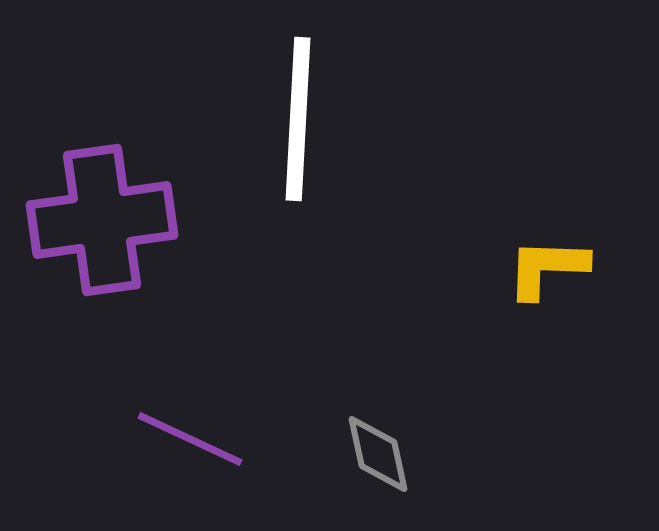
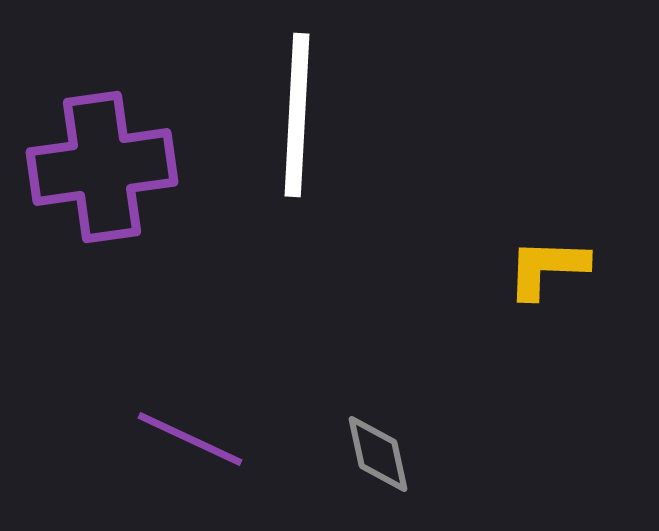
white line: moved 1 px left, 4 px up
purple cross: moved 53 px up
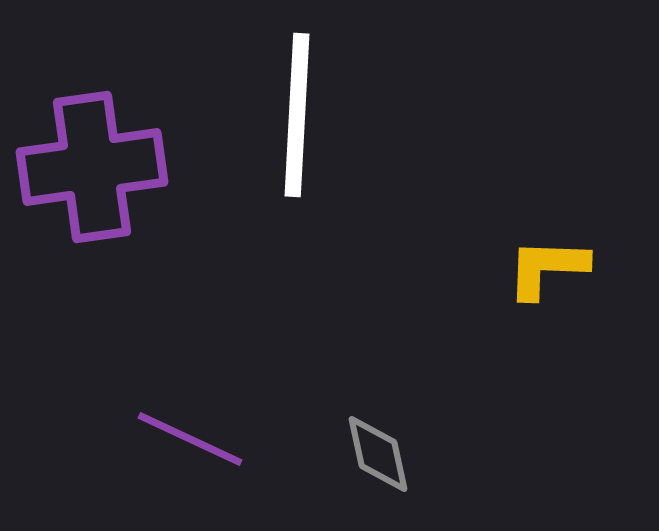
purple cross: moved 10 px left
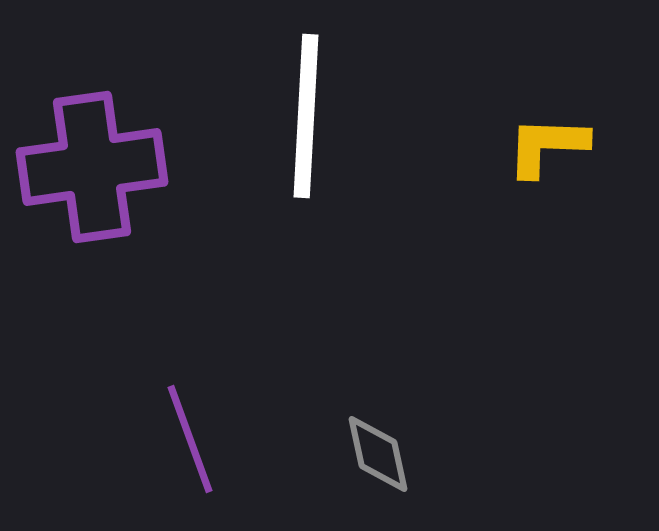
white line: moved 9 px right, 1 px down
yellow L-shape: moved 122 px up
purple line: rotated 45 degrees clockwise
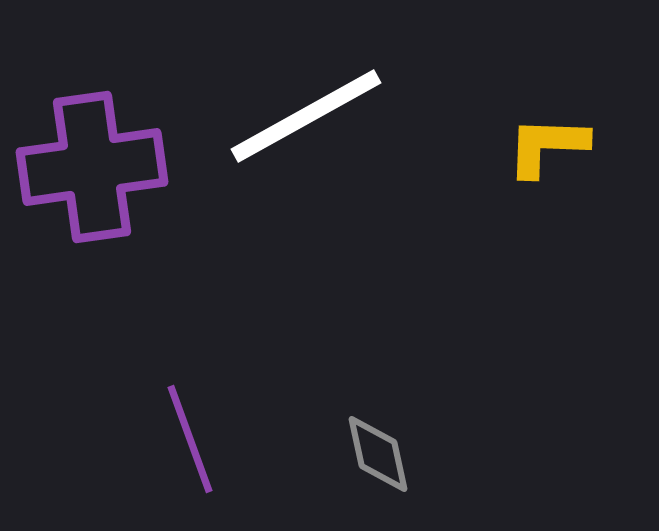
white line: rotated 58 degrees clockwise
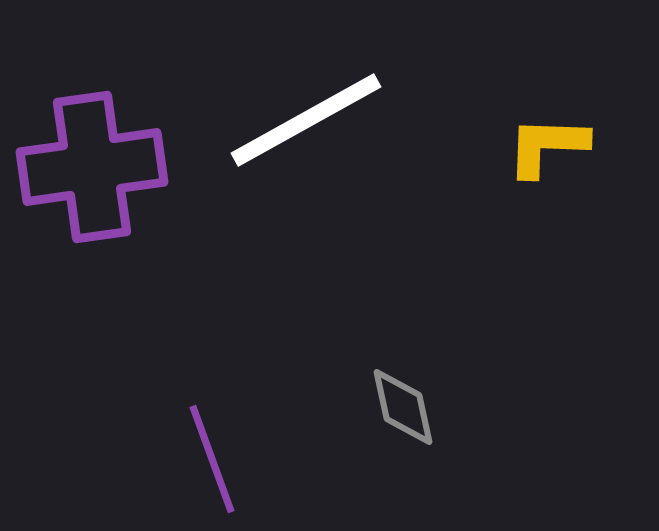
white line: moved 4 px down
purple line: moved 22 px right, 20 px down
gray diamond: moved 25 px right, 47 px up
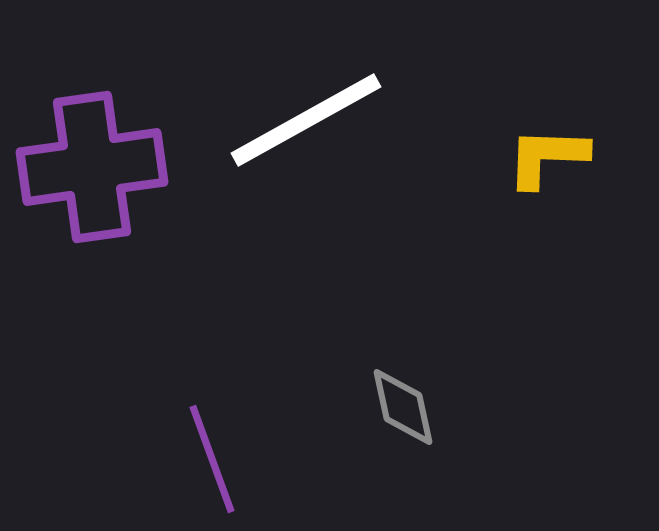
yellow L-shape: moved 11 px down
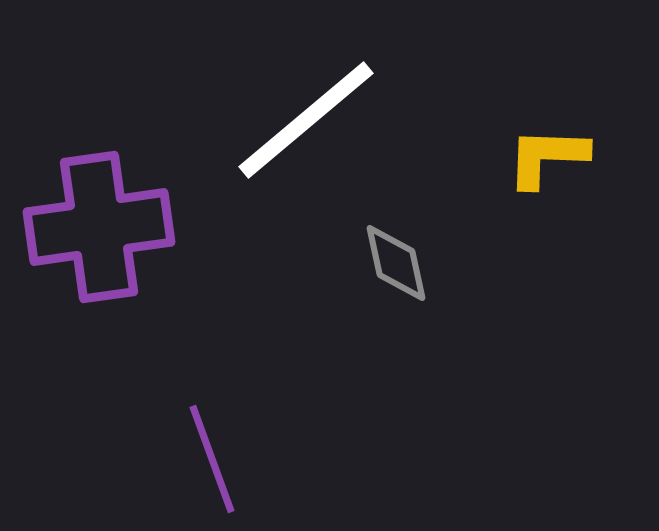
white line: rotated 11 degrees counterclockwise
purple cross: moved 7 px right, 60 px down
gray diamond: moved 7 px left, 144 px up
